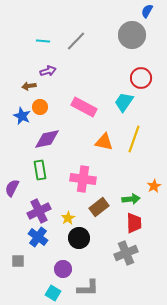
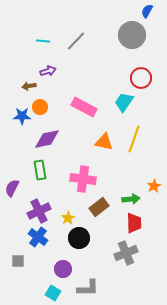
blue star: rotated 24 degrees counterclockwise
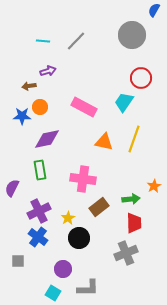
blue semicircle: moved 7 px right, 1 px up
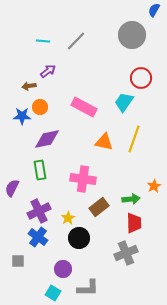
purple arrow: rotated 21 degrees counterclockwise
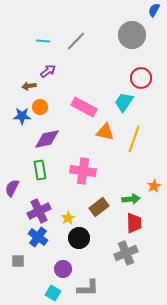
orange triangle: moved 1 px right, 10 px up
pink cross: moved 8 px up
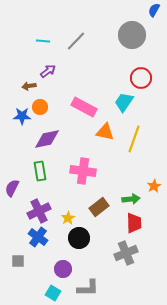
green rectangle: moved 1 px down
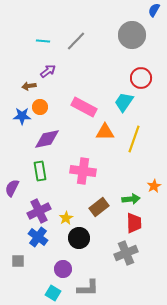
orange triangle: rotated 12 degrees counterclockwise
yellow star: moved 2 px left
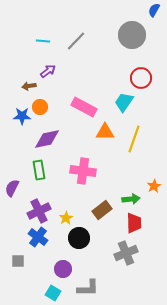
green rectangle: moved 1 px left, 1 px up
brown rectangle: moved 3 px right, 3 px down
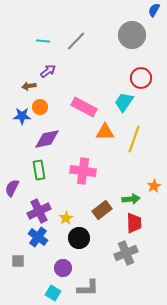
purple circle: moved 1 px up
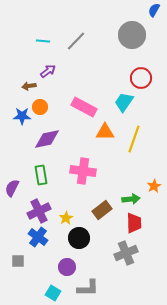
green rectangle: moved 2 px right, 5 px down
purple circle: moved 4 px right, 1 px up
